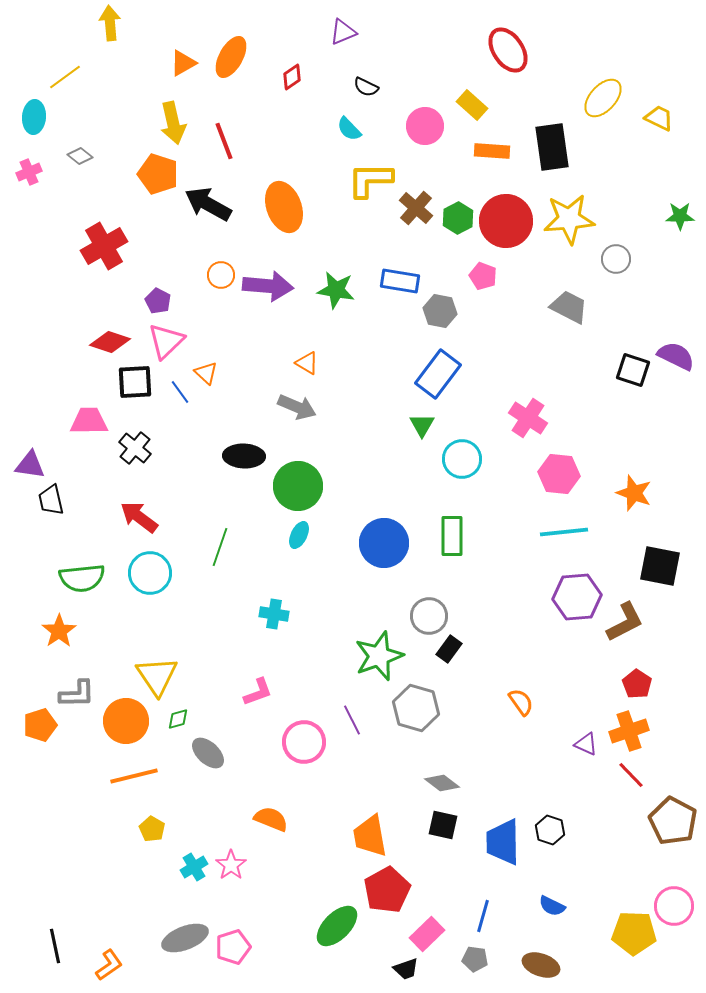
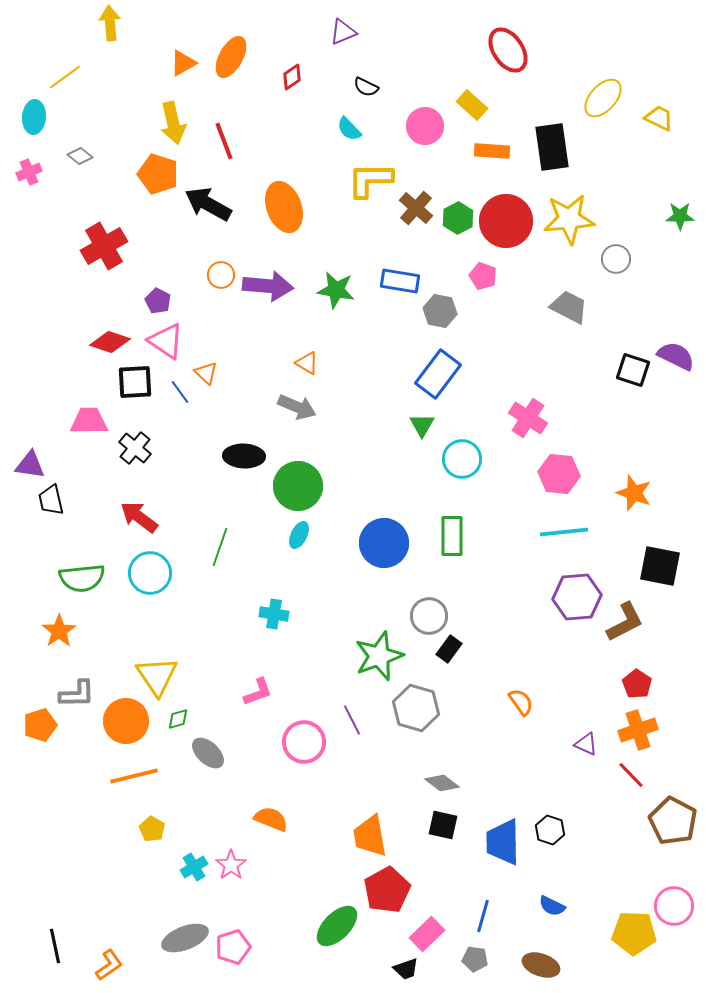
pink triangle at (166, 341): rotated 42 degrees counterclockwise
orange cross at (629, 731): moved 9 px right, 1 px up
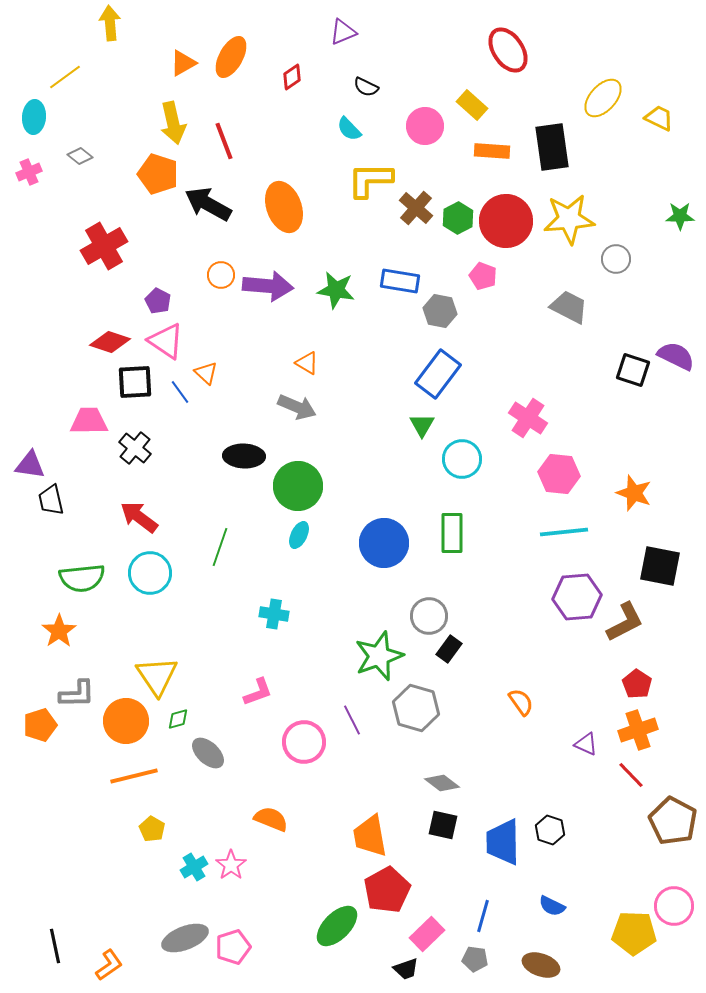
green rectangle at (452, 536): moved 3 px up
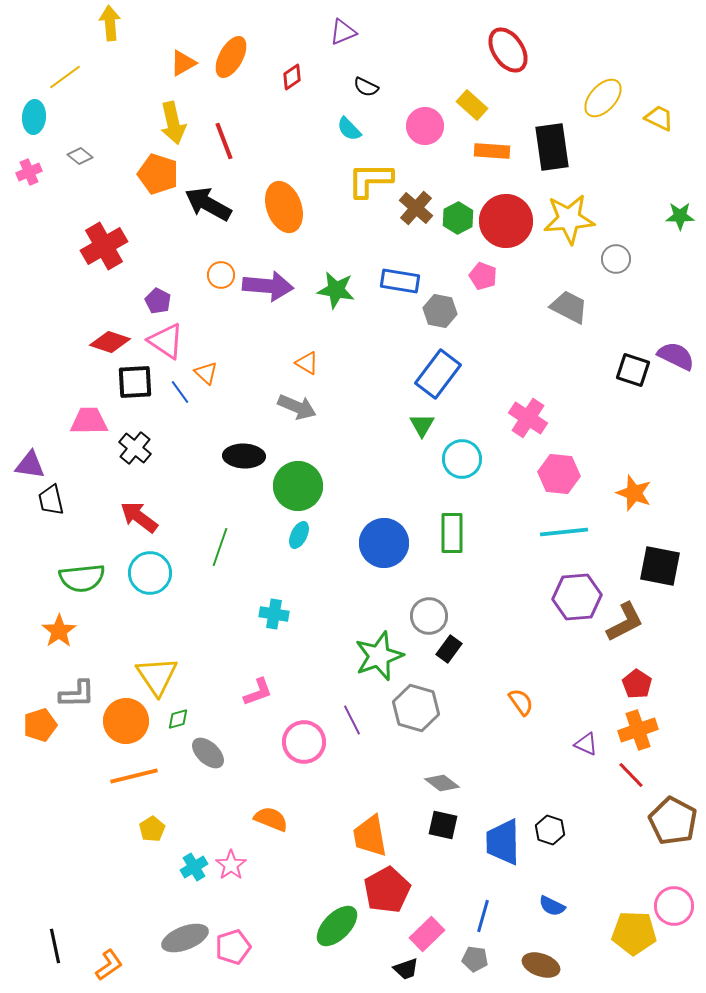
yellow pentagon at (152, 829): rotated 10 degrees clockwise
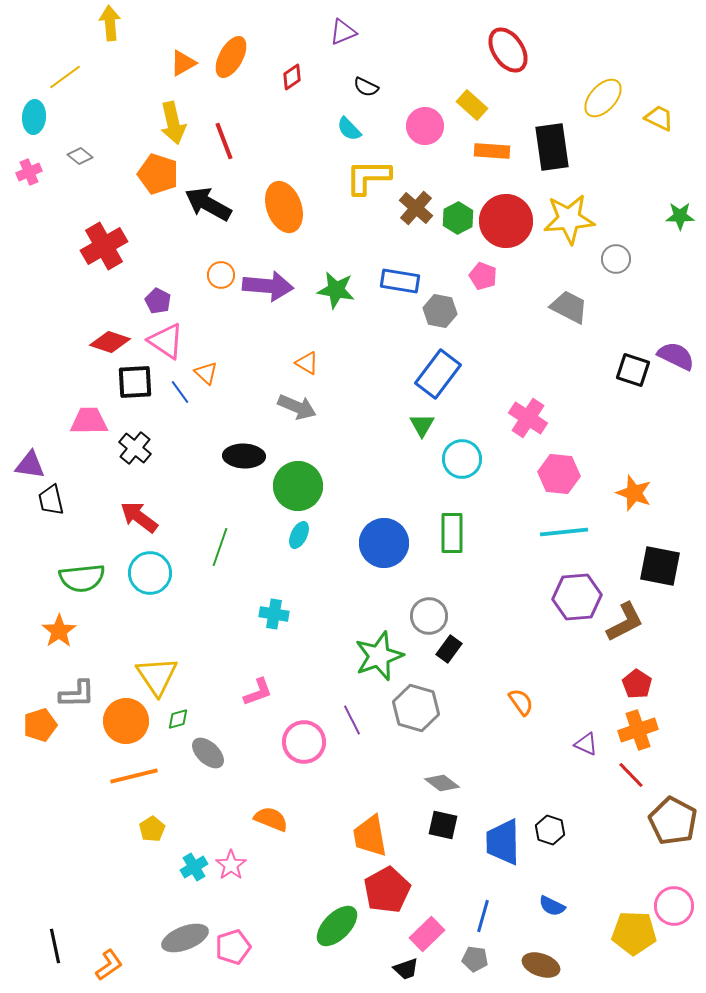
yellow L-shape at (370, 180): moved 2 px left, 3 px up
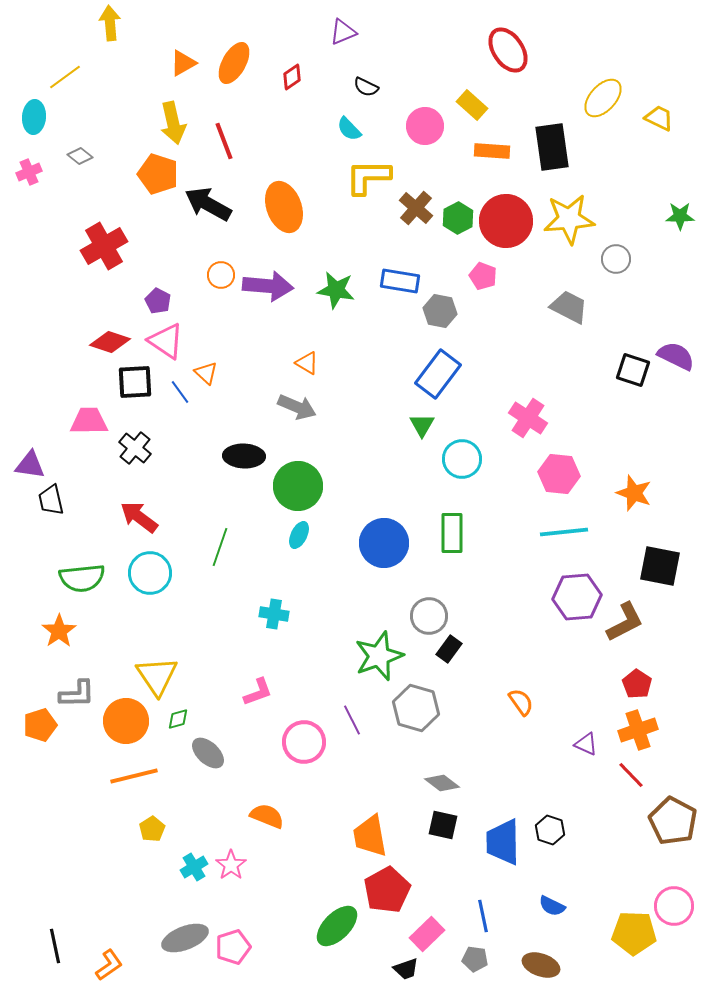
orange ellipse at (231, 57): moved 3 px right, 6 px down
orange semicircle at (271, 819): moved 4 px left, 3 px up
blue line at (483, 916): rotated 28 degrees counterclockwise
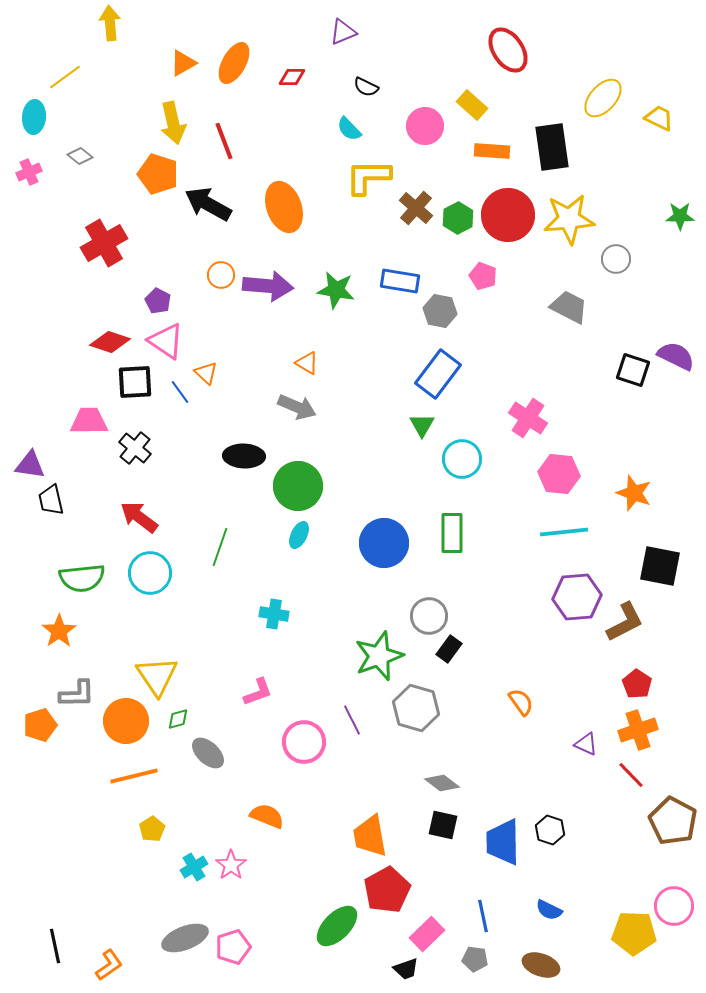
red diamond at (292, 77): rotated 36 degrees clockwise
red circle at (506, 221): moved 2 px right, 6 px up
red cross at (104, 246): moved 3 px up
blue semicircle at (552, 906): moved 3 px left, 4 px down
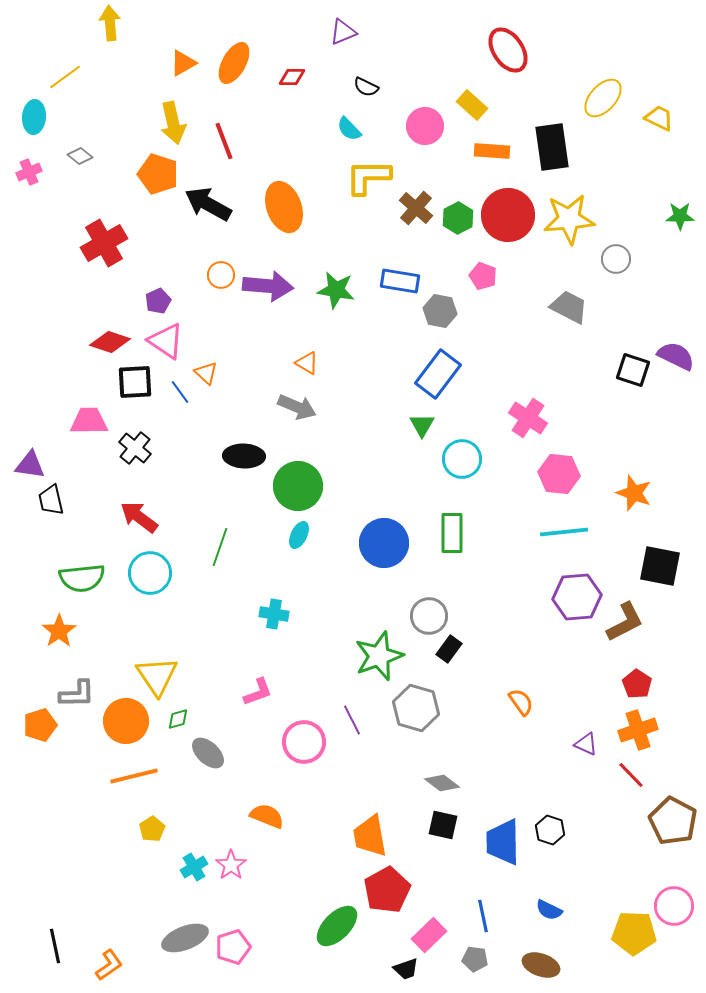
purple pentagon at (158, 301): rotated 20 degrees clockwise
pink rectangle at (427, 934): moved 2 px right, 1 px down
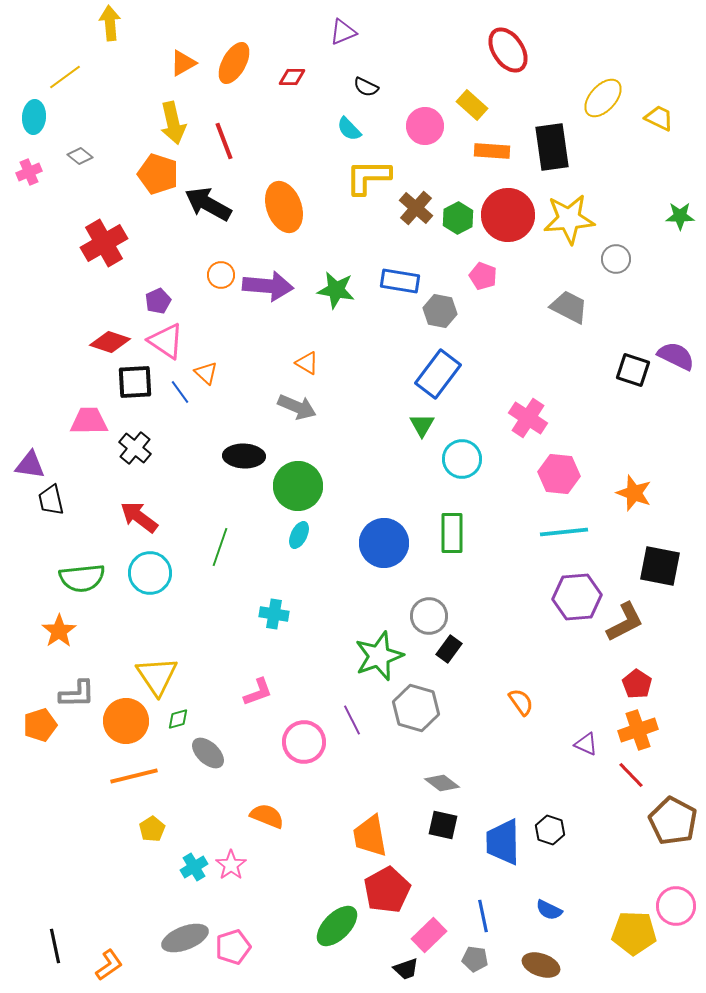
pink circle at (674, 906): moved 2 px right
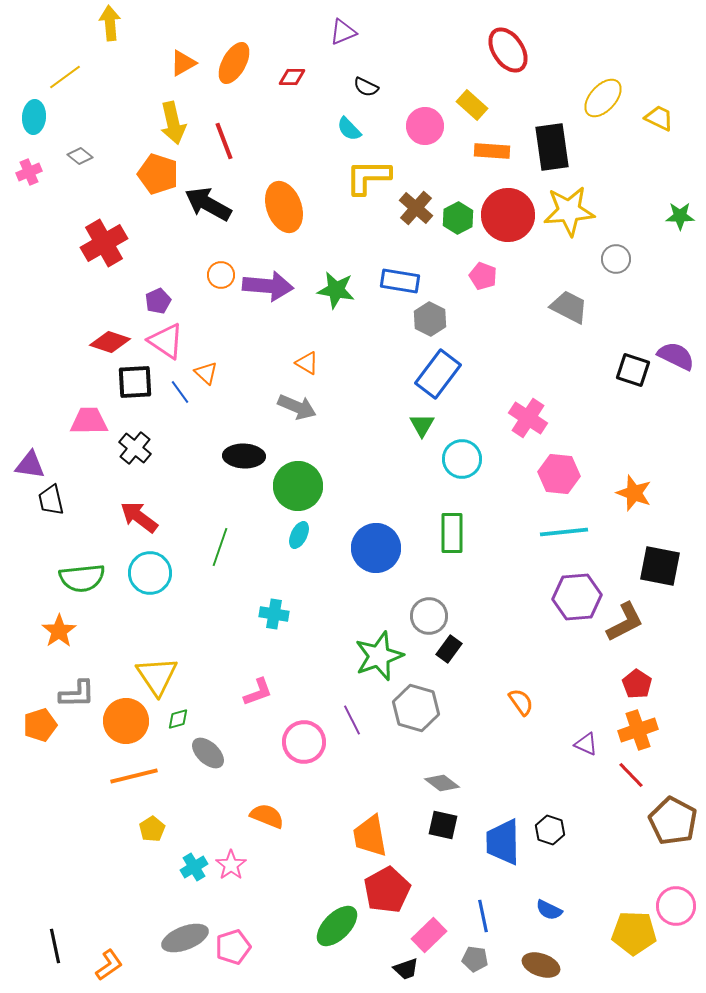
yellow star at (569, 219): moved 8 px up
gray hexagon at (440, 311): moved 10 px left, 8 px down; rotated 16 degrees clockwise
blue circle at (384, 543): moved 8 px left, 5 px down
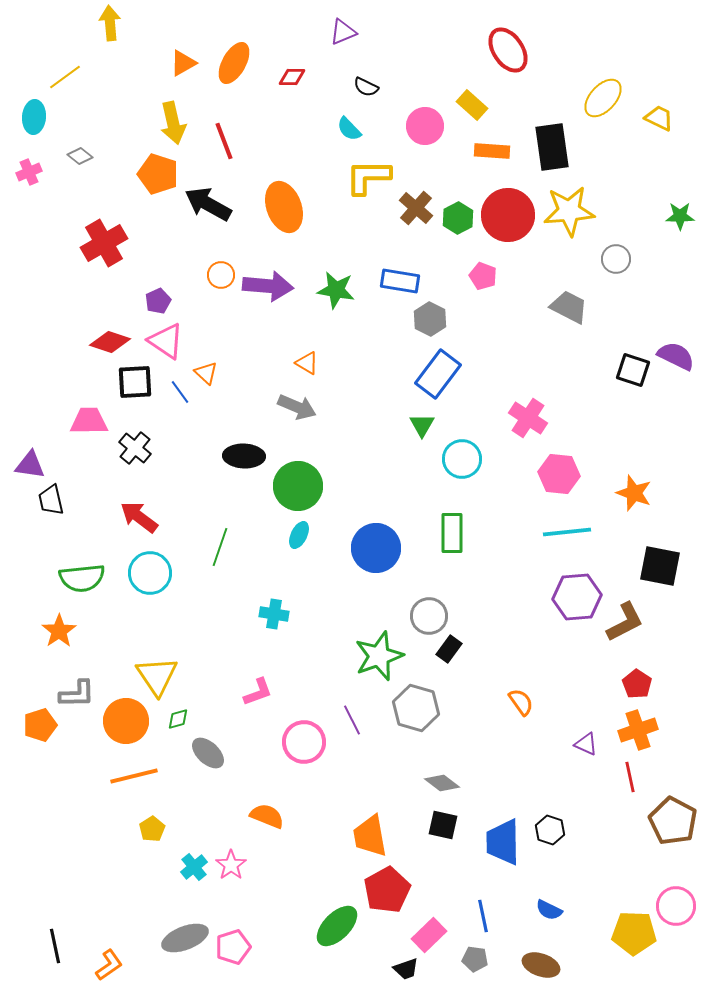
cyan line at (564, 532): moved 3 px right
red line at (631, 775): moved 1 px left, 2 px down; rotated 32 degrees clockwise
cyan cross at (194, 867): rotated 8 degrees counterclockwise
